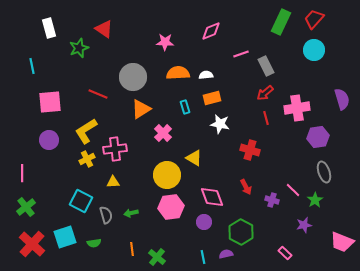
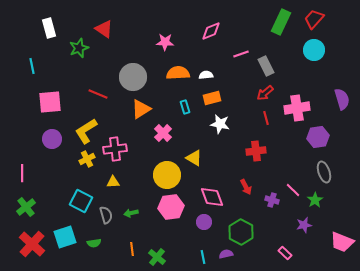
purple circle at (49, 140): moved 3 px right, 1 px up
red cross at (250, 150): moved 6 px right, 1 px down; rotated 24 degrees counterclockwise
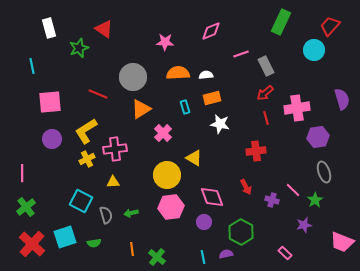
red trapezoid at (314, 19): moved 16 px right, 7 px down
